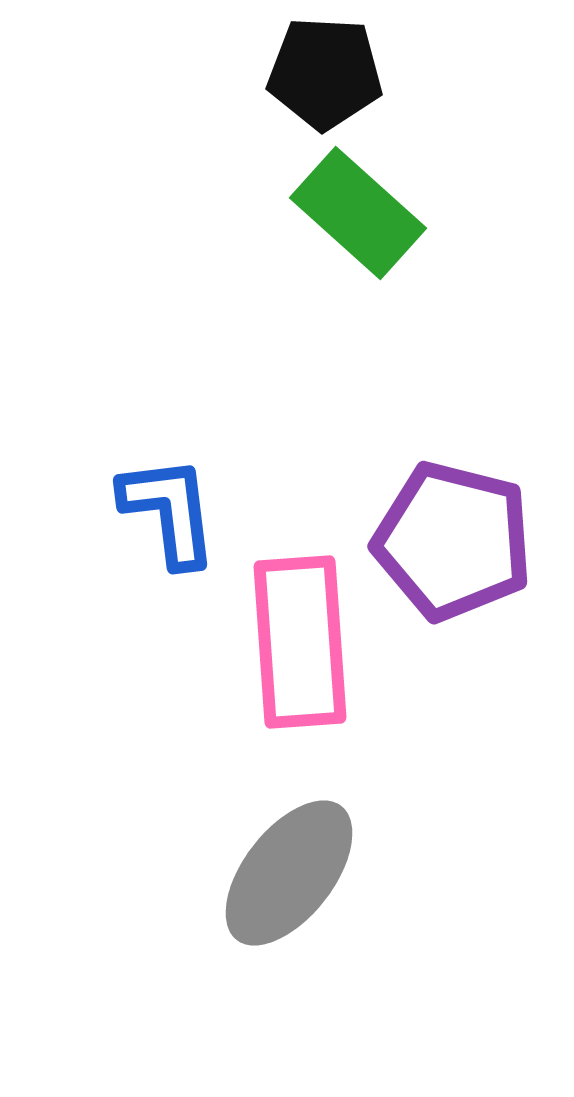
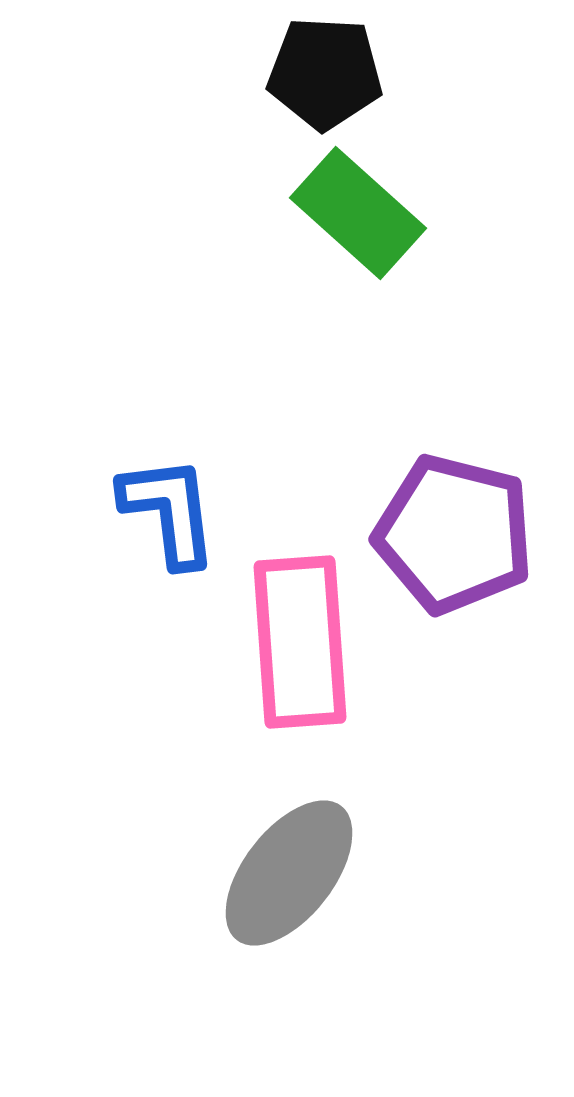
purple pentagon: moved 1 px right, 7 px up
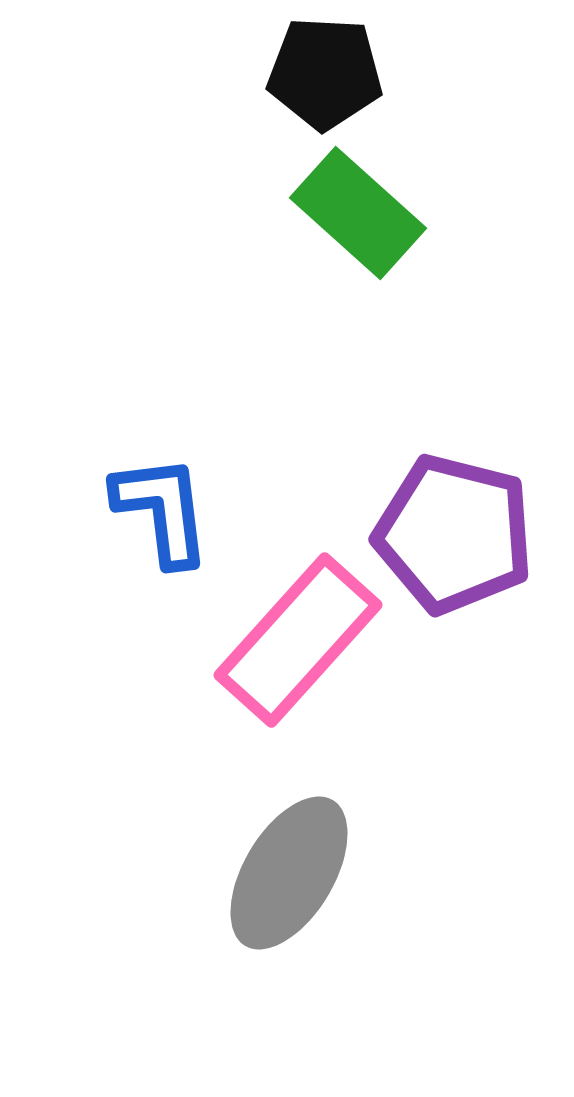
blue L-shape: moved 7 px left, 1 px up
pink rectangle: moved 2 px left, 2 px up; rotated 46 degrees clockwise
gray ellipse: rotated 7 degrees counterclockwise
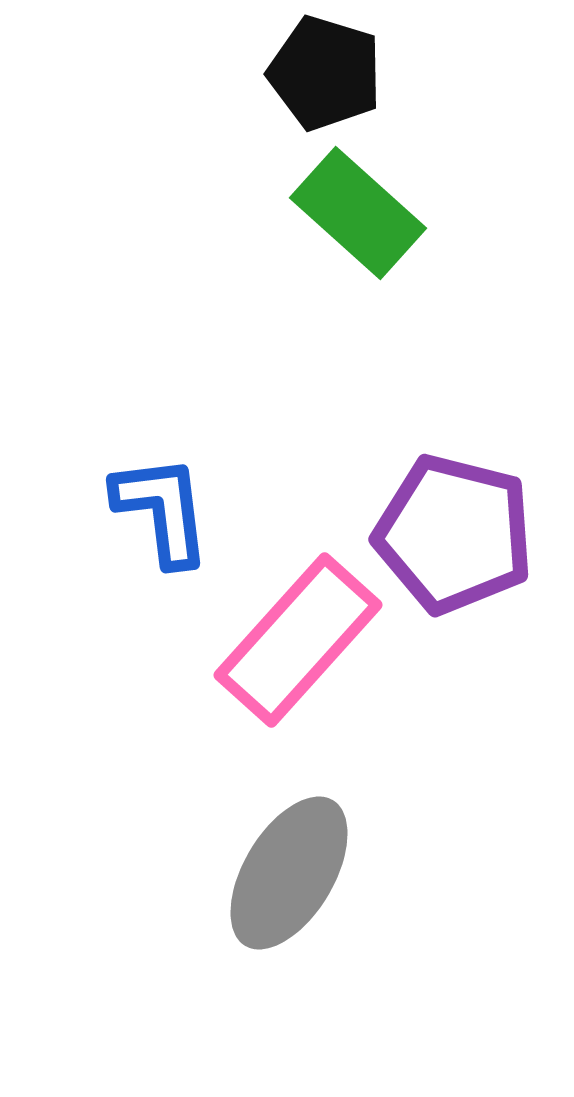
black pentagon: rotated 14 degrees clockwise
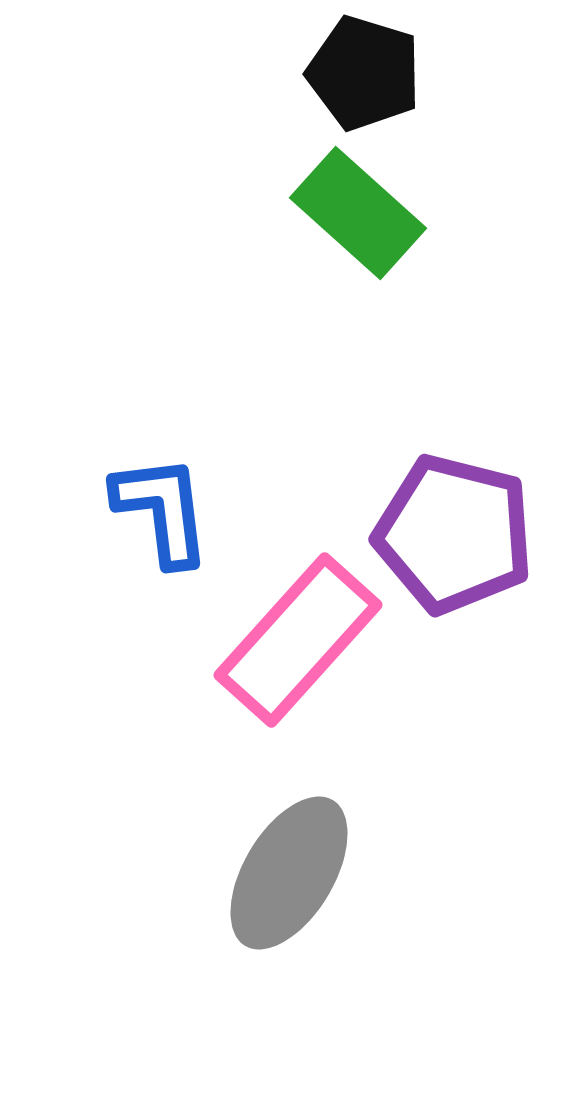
black pentagon: moved 39 px right
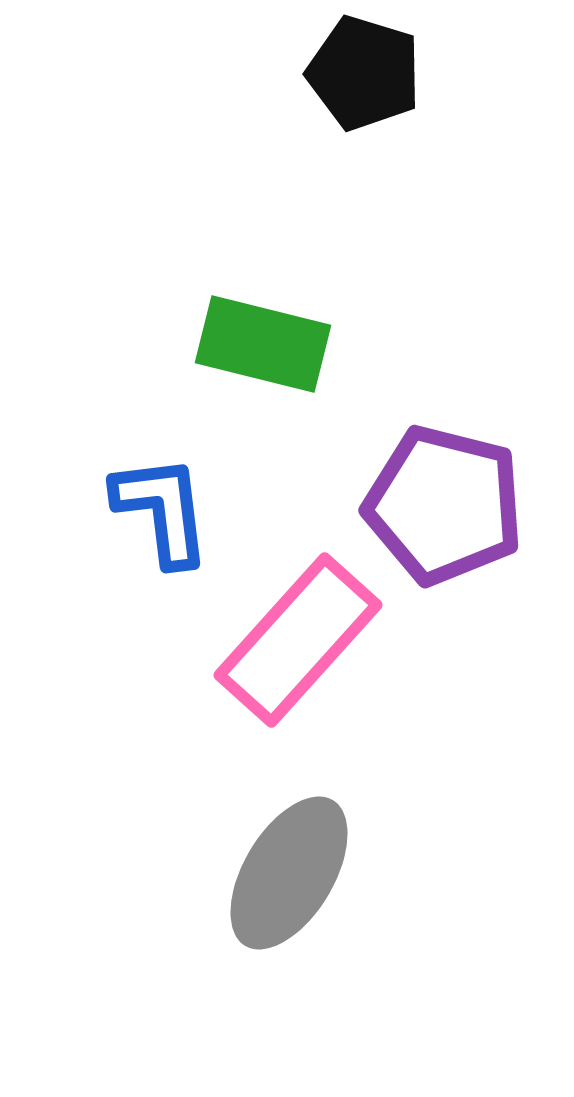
green rectangle: moved 95 px left, 131 px down; rotated 28 degrees counterclockwise
purple pentagon: moved 10 px left, 29 px up
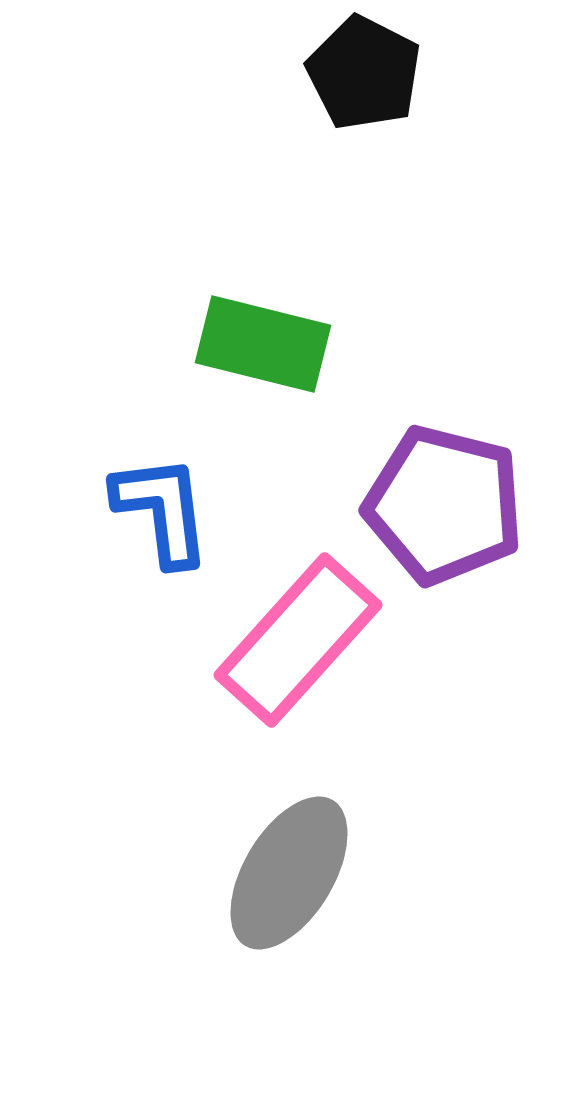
black pentagon: rotated 10 degrees clockwise
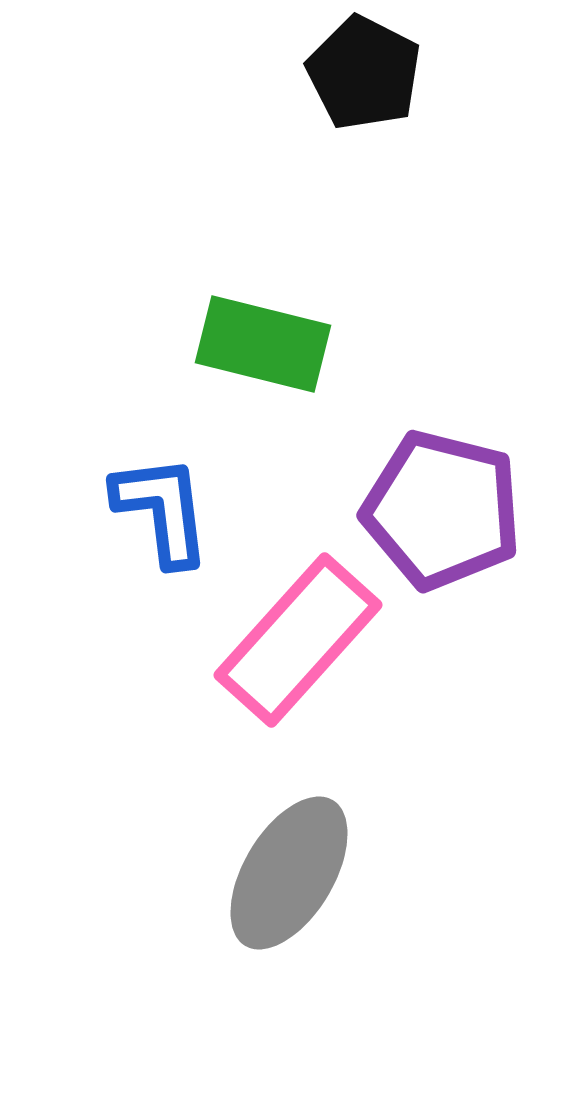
purple pentagon: moved 2 px left, 5 px down
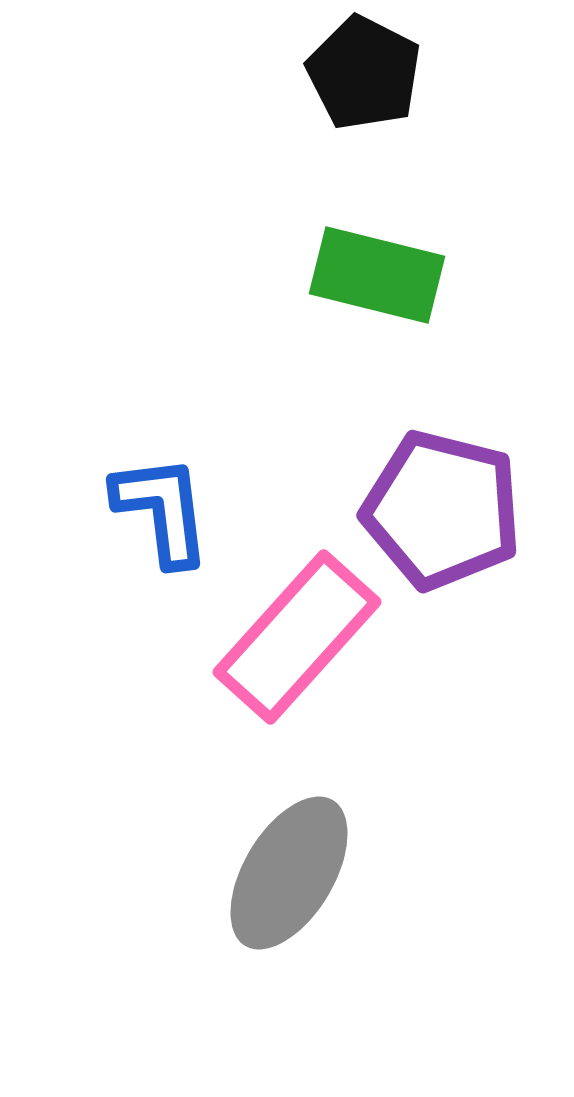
green rectangle: moved 114 px right, 69 px up
pink rectangle: moved 1 px left, 3 px up
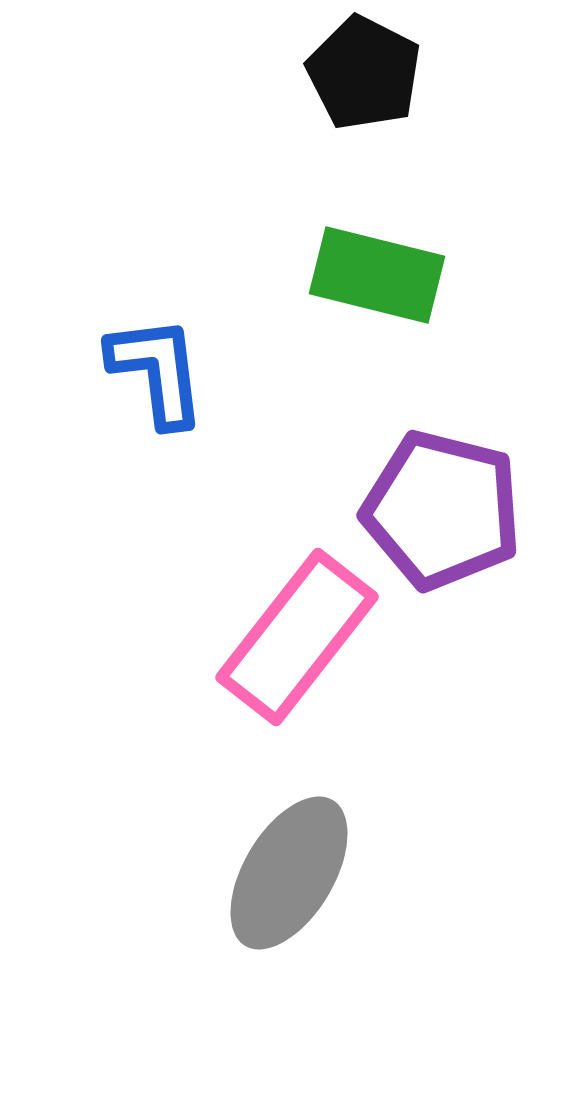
blue L-shape: moved 5 px left, 139 px up
pink rectangle: rotated 4 degrees counterclockwise
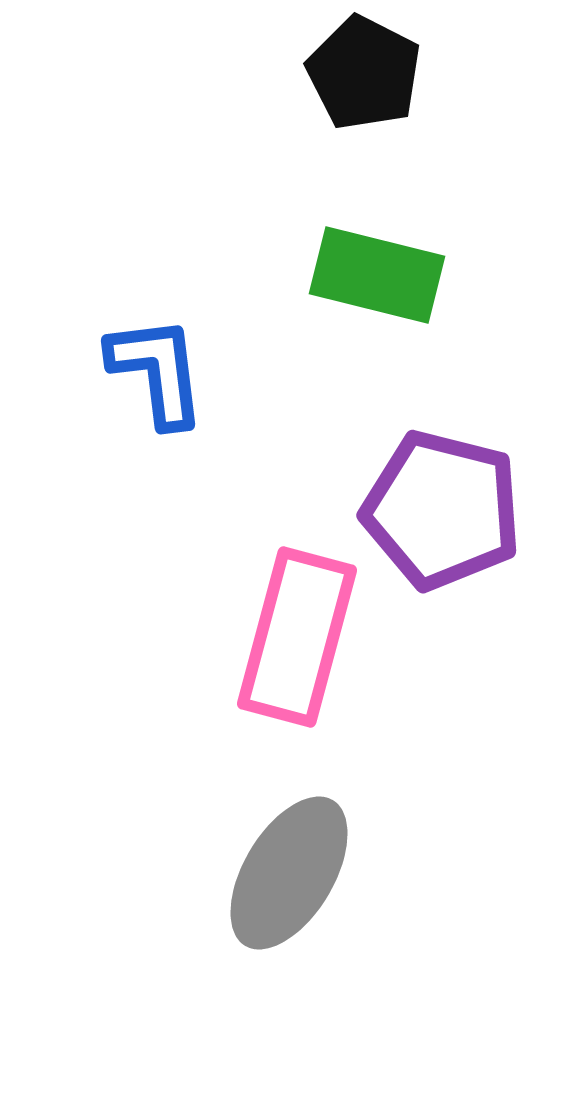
pink rectangle: rotated 23 degrees counterclockwise
